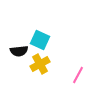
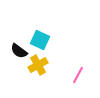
black semicircle: rotated 42 degrees clockwise
yellow cross: moved 2 px left, 1 px down
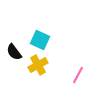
black semicircle: moved 5 px left, 1 px down; rotated 18 degrees clockwise
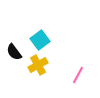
cyan square: rotated 30 degrees clockwise
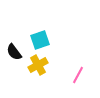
cyan square: rotated 18 degrees clockwise
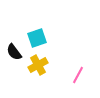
cyan square: moved 3 px left, 2 px up
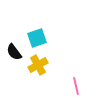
pink line: moved 2 px left, 11 px down; rotated 42 degrees counterclockwise
